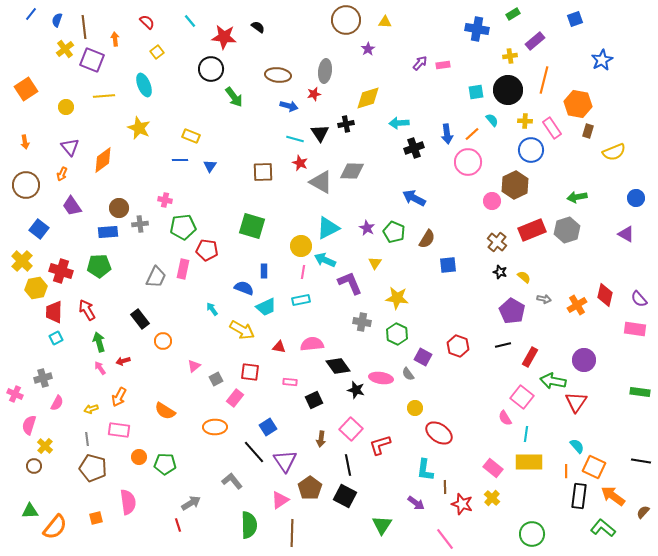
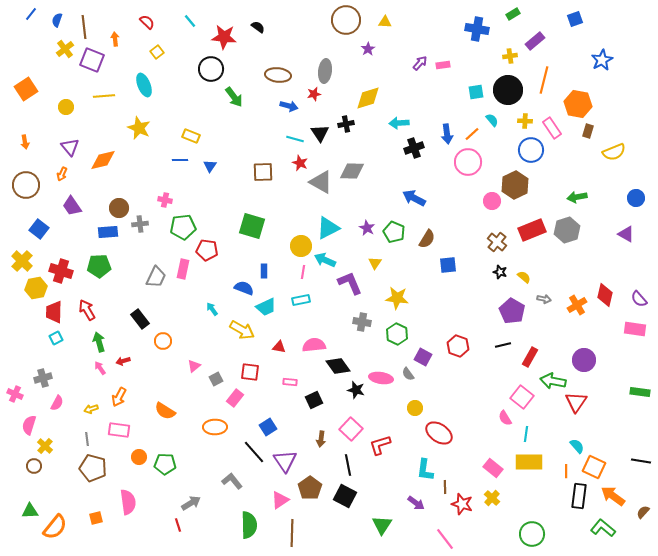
orange diamond at (103, 160): rotated 24 degrees clockwise
pink semicircle at (312, 344): moved 2 px right, 1 px down
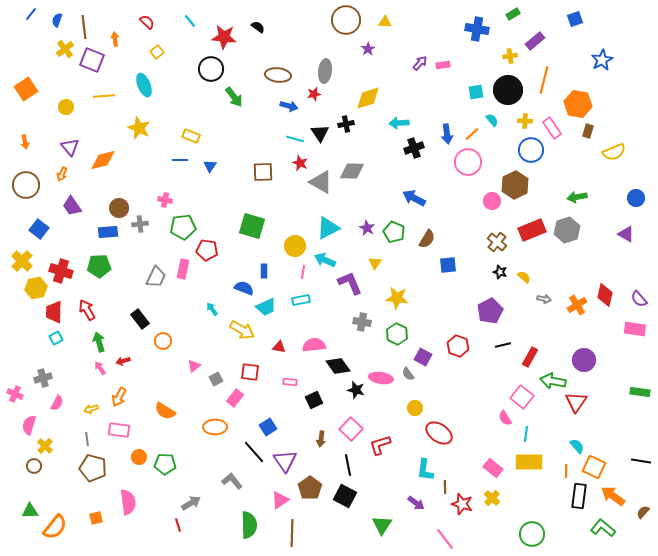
yellow circle at (301, 246): moved 6 px left
purple pentagon at (512, 311): moved 22 px left; rotated 15 degrees clockwise
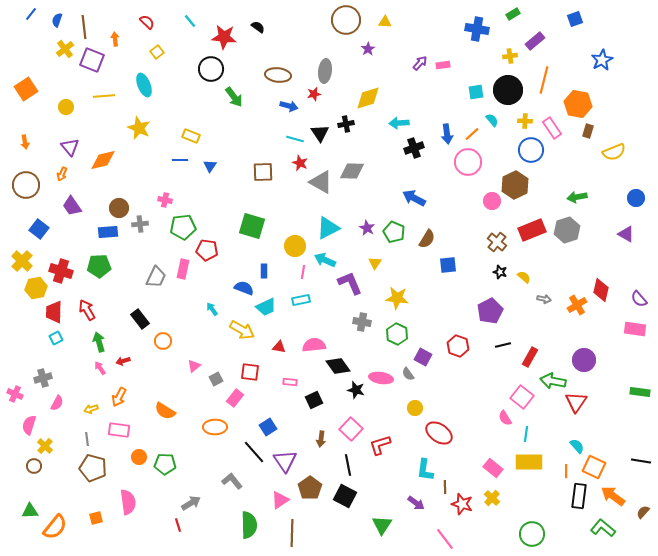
red diamond at (605, 295): moved 4 px left, 5 px up
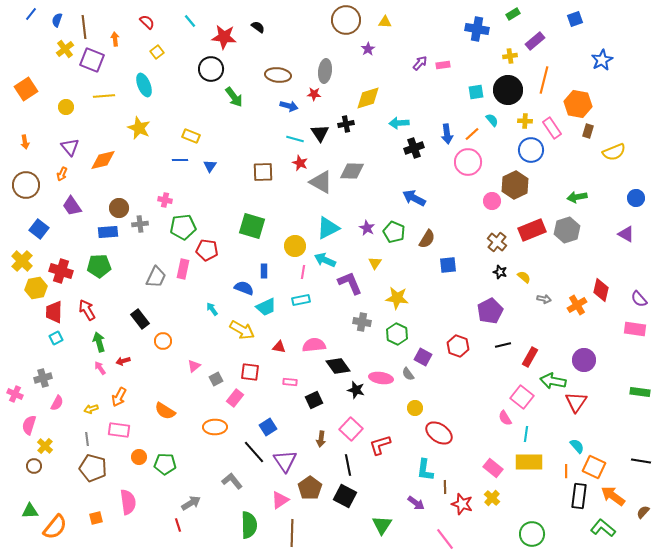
red star at (314, 94): rotated 16 degrees clockwise
